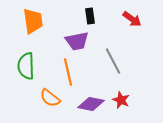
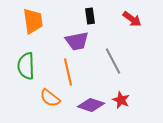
purple diamond: moved 1 px down; rotated 8 degrees clockwise
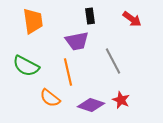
green semicircle: rotated 60 degrees counterclockwise
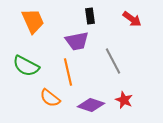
orange trapezoid: rotated 16 degrees counterclockwise
red star: moved 3 px right
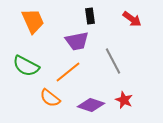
orange line: rotated 64 degrees clockwise
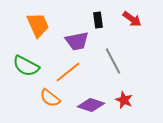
black rectangle: moved 8 px right, 4 px down
orange trapezoid: moved 5 px right, 4 px down
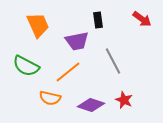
red arrow: moved 10 px right
orange semicircle: rotated 25 degrees counterclockwise
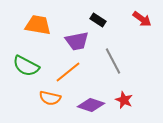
black rectangle: rotated 49 degrees counterclockwise
orange trapezoid: rotated 56 degrees counterclockwise
